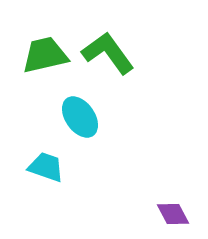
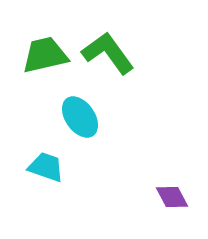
purple diamond: moved 1 px left, 17 px up
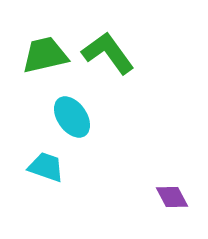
cyan ellipse: moved 8 px left
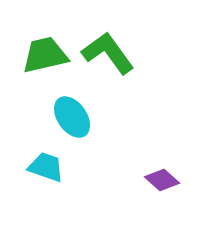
purple diamond: moved 10 px left, 17 px up; rotated 20 degrees counterclockwise
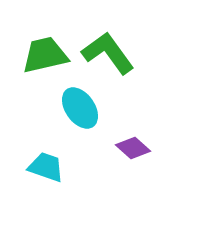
cyan ellipse: moved 8 px right, 9 px up
purple diamond: moved 29 px left, 32 px up
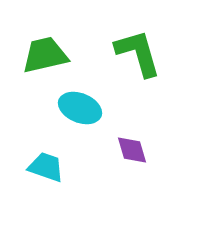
green L-shape: moved 30 px right; rotated 20 degrees clockwise
cyan ellipse: rotated 33 degrees counterclockwise
purple diamond: moved 1 px left, 2 px down; rotated 32 degrees clockwise
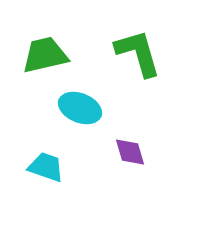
purple diamond: moved 2 px left, 2 px down
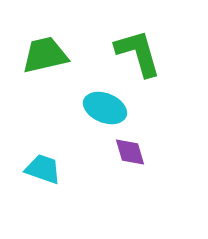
cyan ellipse: moved 25 px right
cyan trapezoid: moved 3 px left, 2 px down
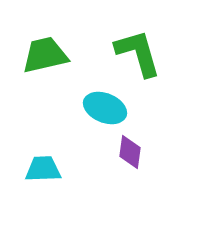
purple diamond: rotated 24 degrees clockwise
cyan trapezoid: rotated 21 degrees counterclockwise
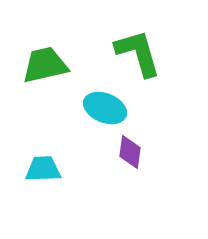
green trapezoid: moved 10 px down
